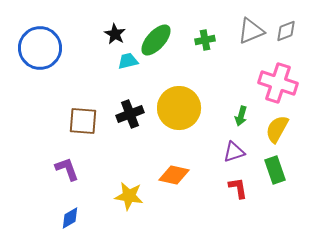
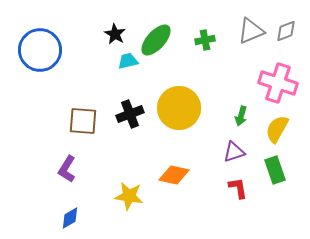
blue circle: moved 2 px down
purple L-shape: rotated 128 degrees counterclockwise
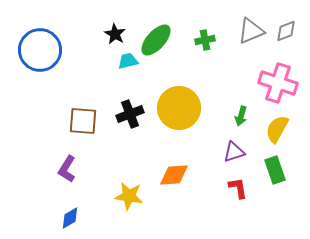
orange diamond: rotated 16 degrees counterclockwise
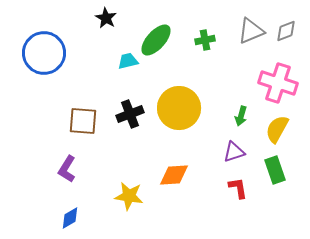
black star: moved 9 px left, 16 px up
blue circle: moved 4 px right, 3 px down
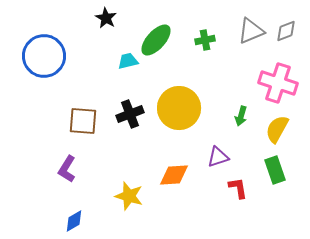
blue circle: moved 3 px down
purple triangle: moved 16 px left, 5 px down
yellow star: rotated 8 degrees clockwise
blue diamond: moved 4 px right, 3 px down
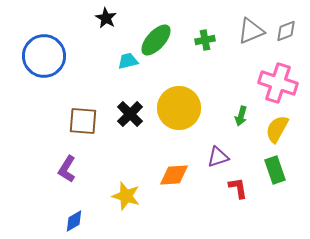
black cross: rotated 24 degrees counterclockwise
yellow star: moved 3 px left
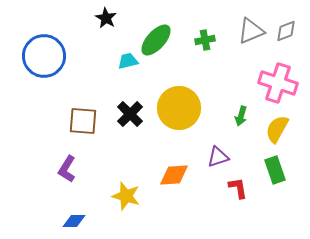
blue diamond: rotated 30 degrees clockwise
